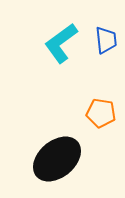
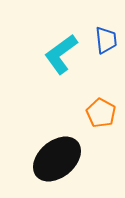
cyan L-shape: moved 11 px down
orange pentagon: rotated 20 degrees clockwise
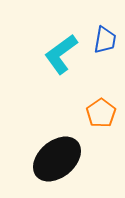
blue trapezoid: moved 1 px left; rotated 16 degrees clockwise
orange pentagon: rotated 8 degrees clockwise
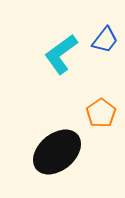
blue trapezoid: rotated 28 degrees clockwise
black ellipse: moved 7 px up
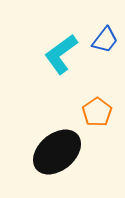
orange pentagon: moved 4 px left, 1 px up
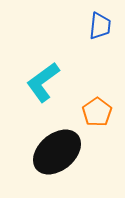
blue trapezoid: moved 5 px left, 14 px up; rotated 32 degrees counterclockwise
cyan L-shape: moved 18 px left, 28 px down
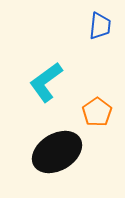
cyan L-shape: moved 3 px right
black ellipse: rotated 9 degrees clockwise
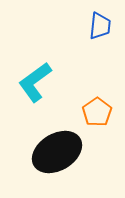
cyan L-shape: moved 11 px left
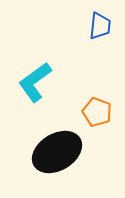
orange pentagon: rotated 16 degrees counterclockwise
